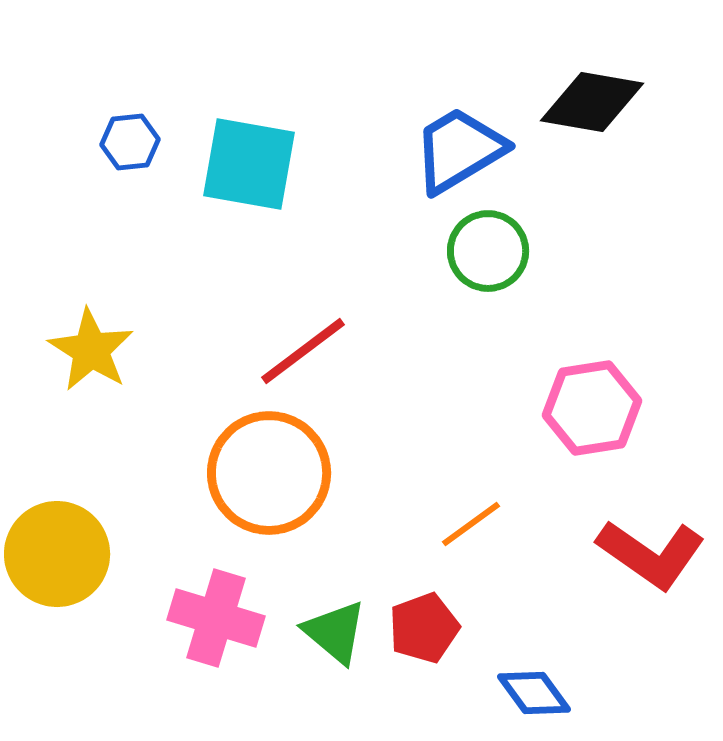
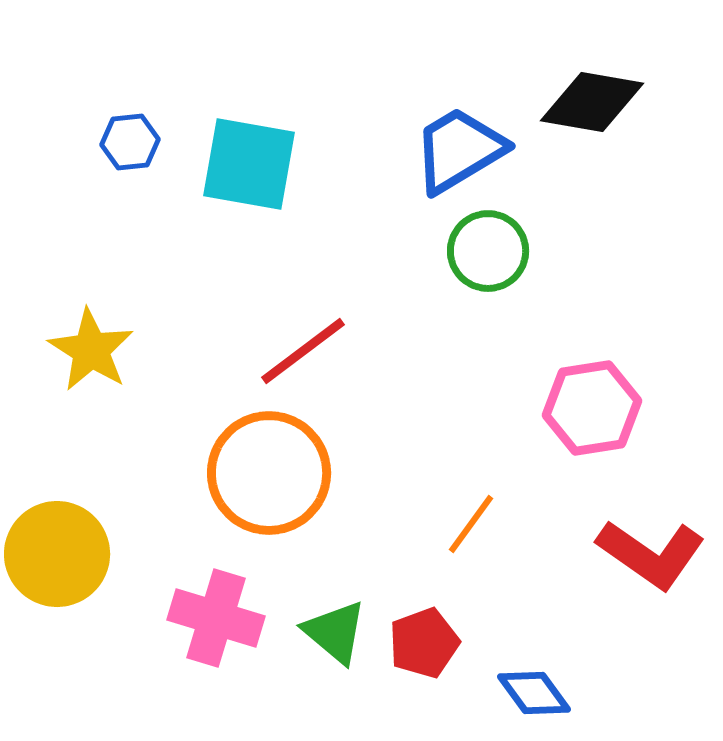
orange line: rotated 18 degrees counterclockwise
red pentagon: moved 15 px down
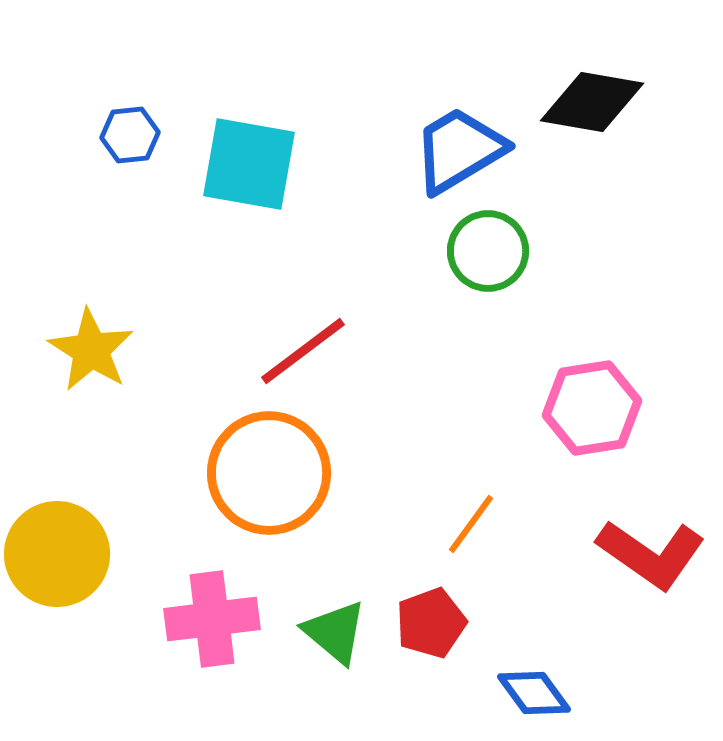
blue hexagon: moved 7 px up
pink cross: moved 4 px left, 1 px down; rotated 24 degrees counterclockwise
red pentagon: moved 7 px right, 20 px up
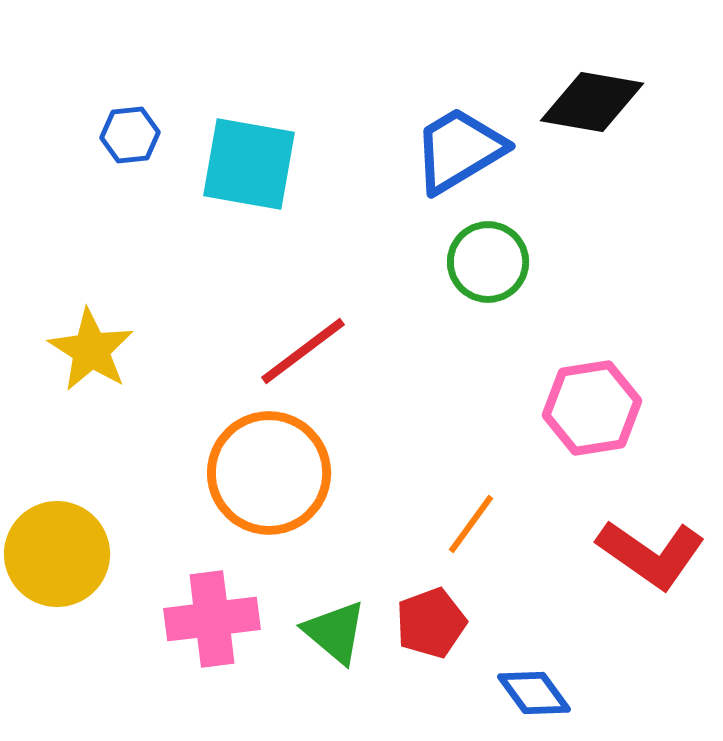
green circle: moved 11 px down
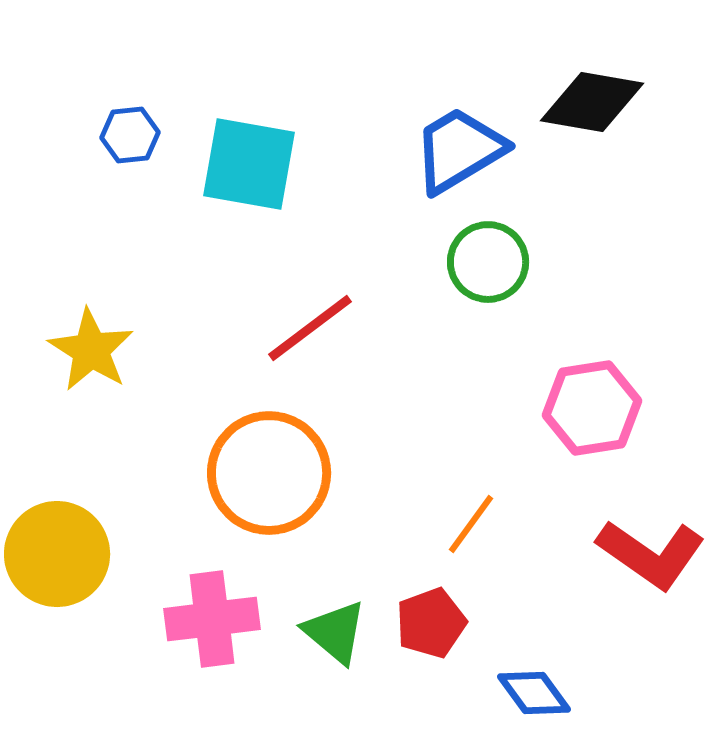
red line: moved 7 px right, 23 px up
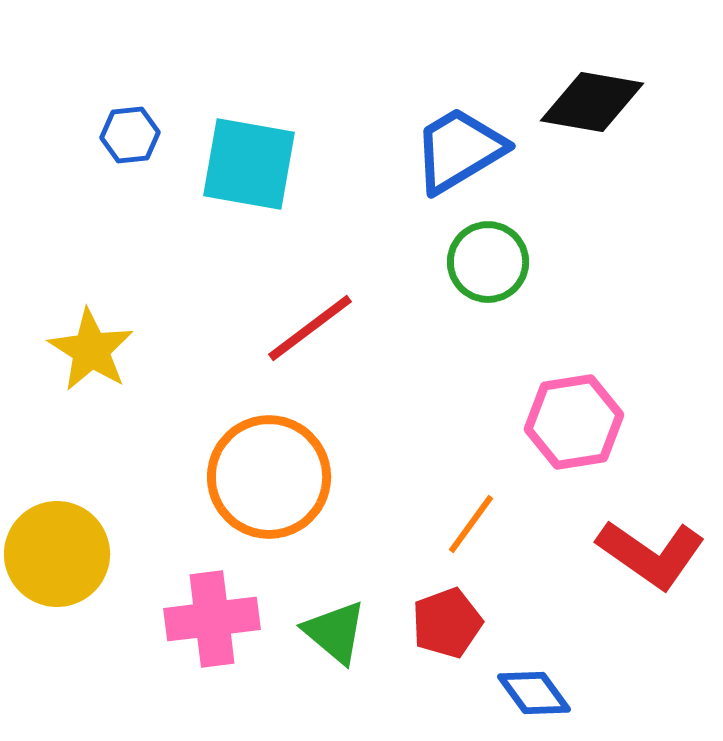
pink hexagon: moved 18 px left, 14 px down
orange circle: moved 4 px down
red pentagon: moved 16 px right
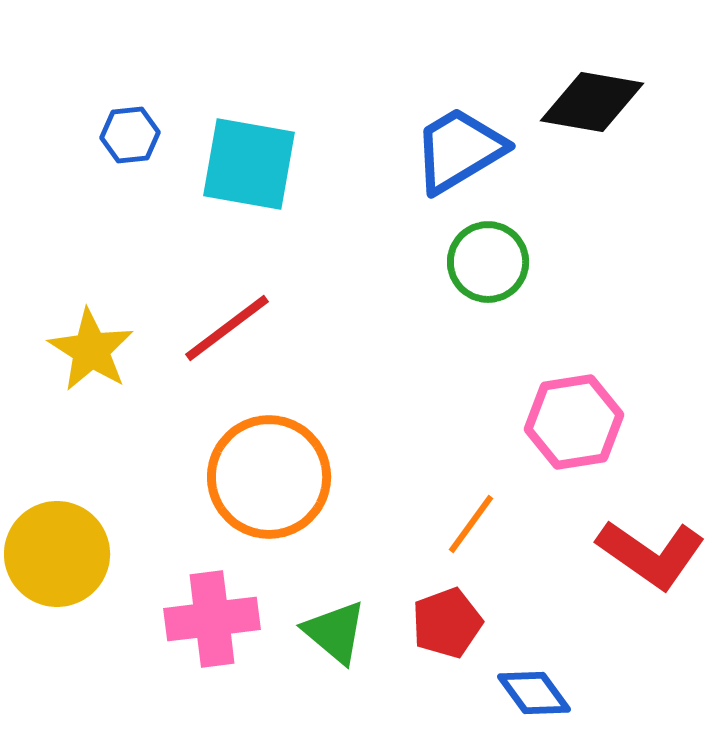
red line: moved 83 px left
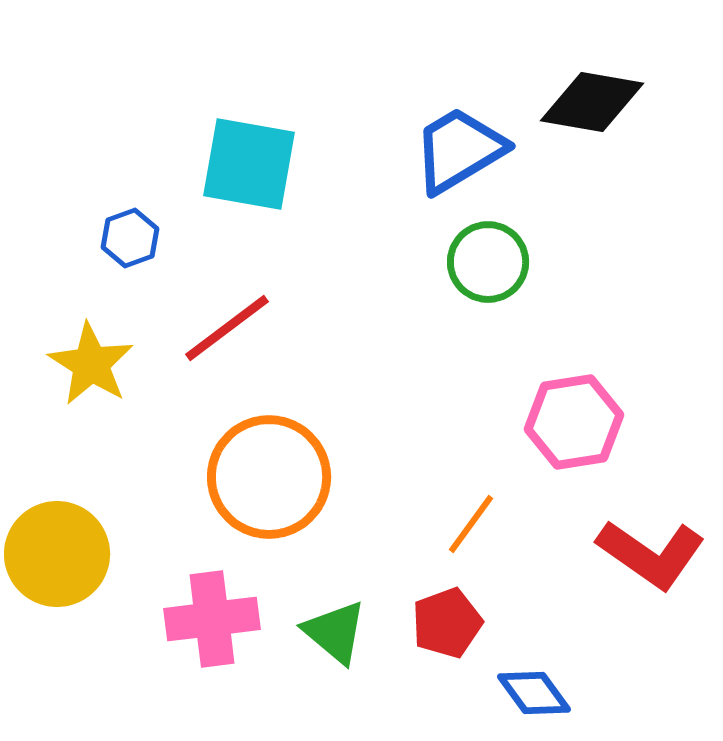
blue hexagon: moved 103 px down; rotated 14 degrees counterclockwise
yellow star: moved 14 px down
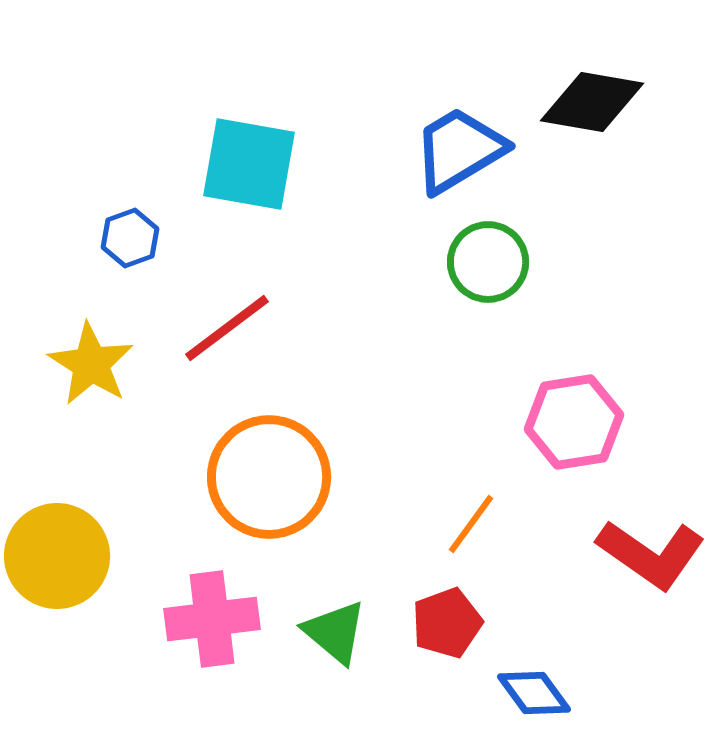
yellow circle: moved 2 px down
